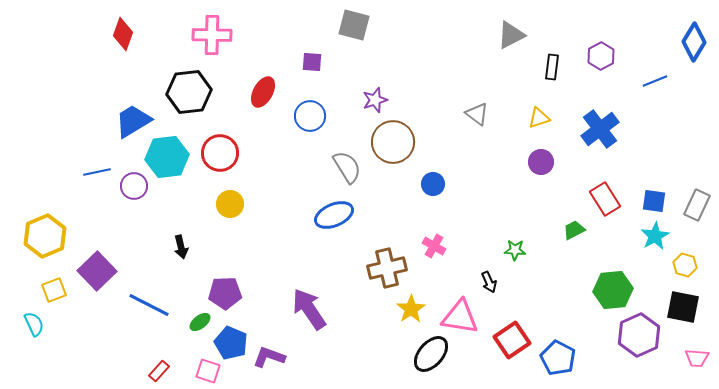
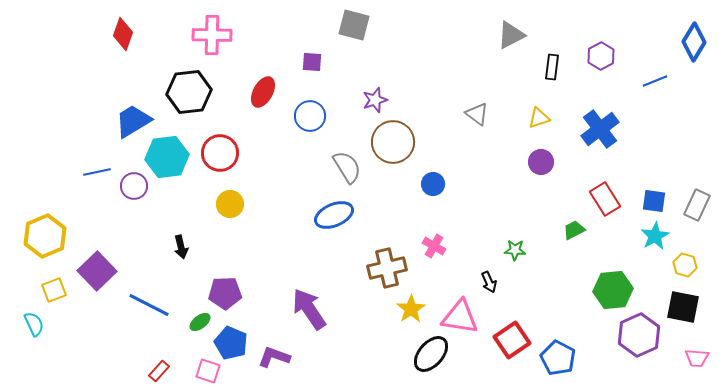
purple L-shape at (269, 357): moved 5 px right
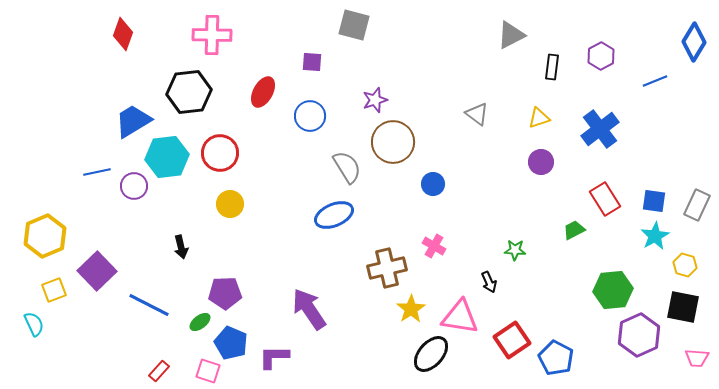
purple L-shape at (274, 357): rotated 20 degrees counterclockwise
blue pentagon at (558, 358): moved 2 px left
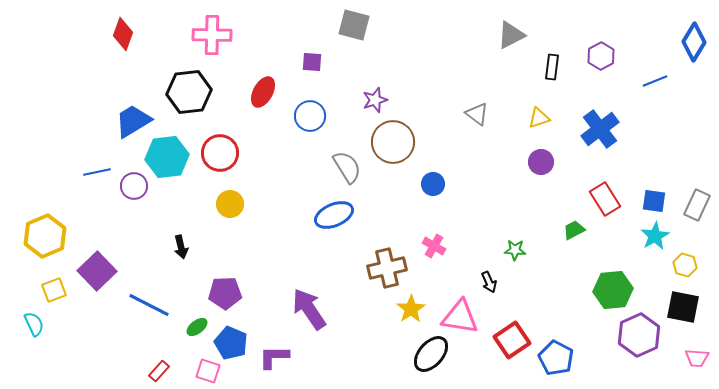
green ellipse at (200, 322): moved 3 px left, 5 px down
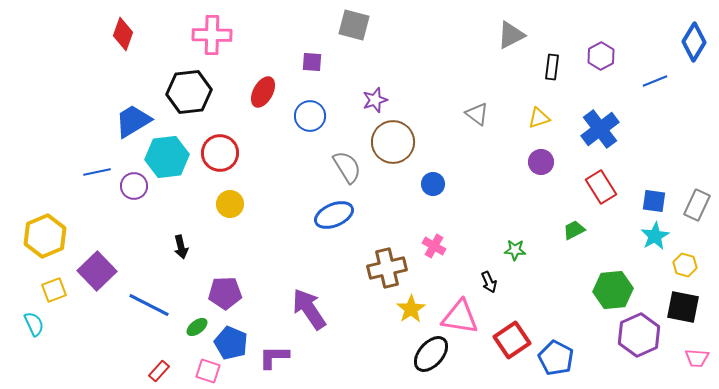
red rectangle at (605, 199): moved 4 px left, 12 px up
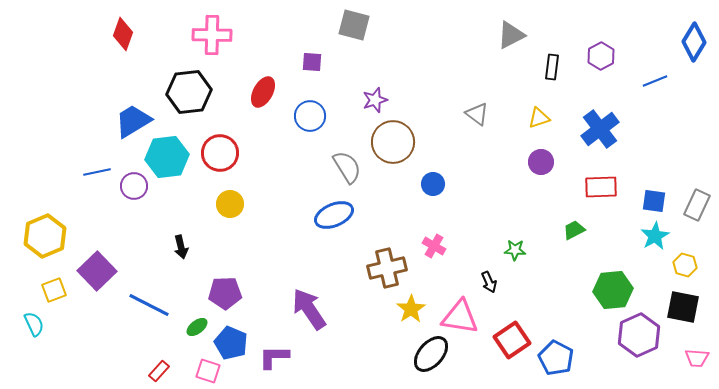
red rectangle at (601, 187): rotated 60 degrees counterclockwise
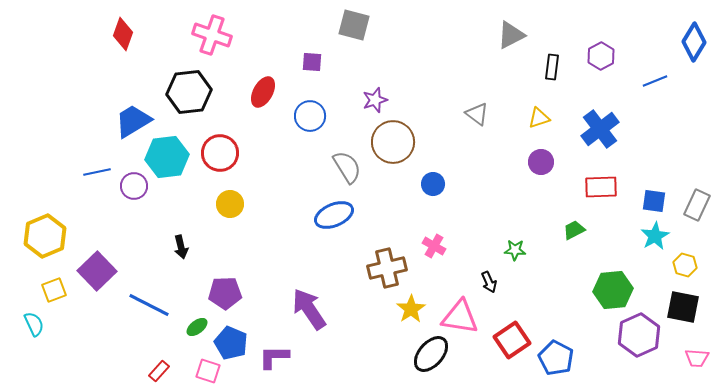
pink cross at (212, 35): rotated 18 degrees clockwise
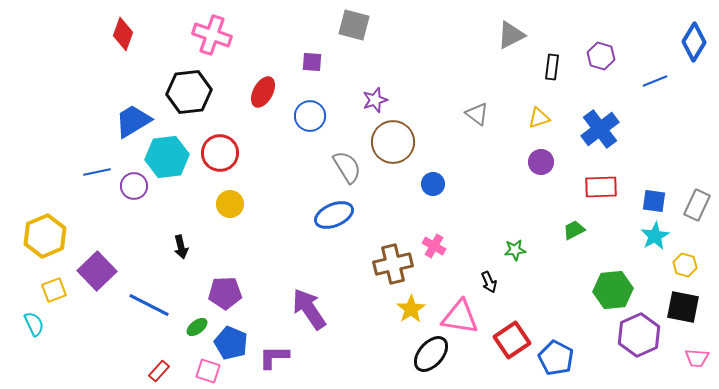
purple hexagon at (601, 56): rotated 16 degrees counterclockwise
green star at (515, 250): rotated 10 degrees counterclockwise
brown cross at (387, 268): moved 6 px right, 4 px up
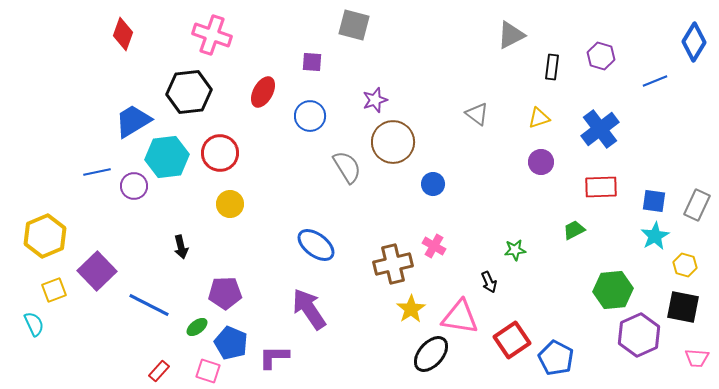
blue ellipse at (334, 215): moved 18 px left, 30 px down; rotated 60 degrees clockwise
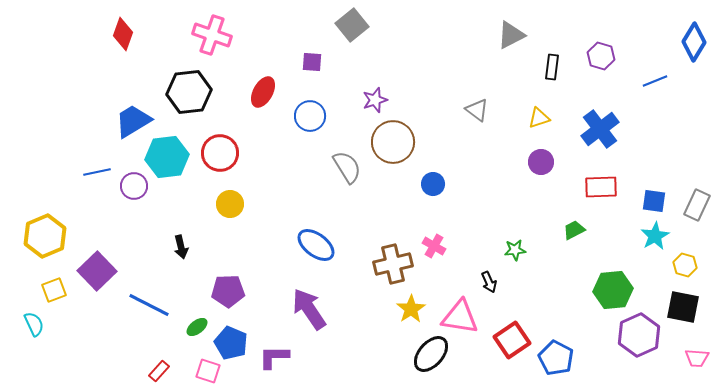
gray square at (354, 25): moved 2 px left; rotated 36 degrees clockwise
gray triangle at (477, 114): moved 4 px up
purple pentagon at (225, 293): moved 3 px right, 2 px up
